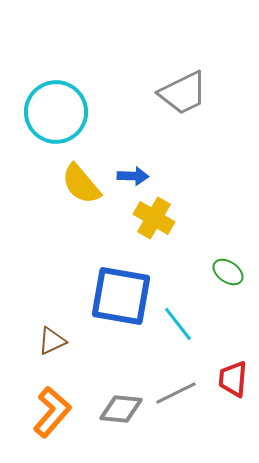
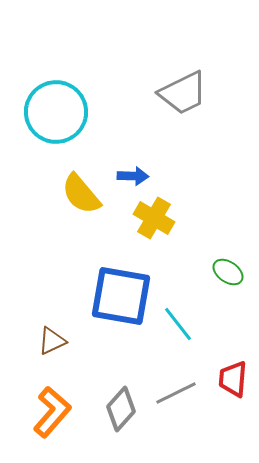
yellow semicircle: moved 10 px down
gray diamond: rotated 54 degrees counterclockwise
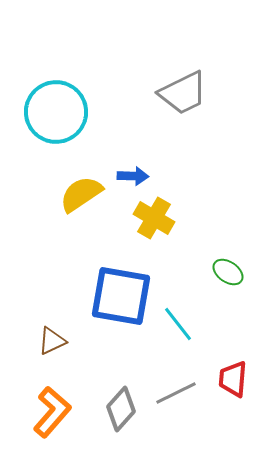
yellow semicircle: rotated 96 degrees clockwise
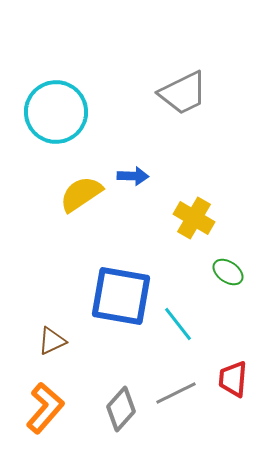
yellow cross: moved 40 px right
orange L-shape: moved 7 px left, 4 px up
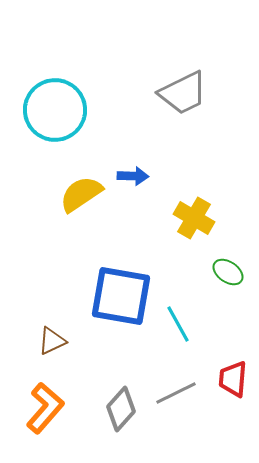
cyan circle: moved 1 px left, 2 px up
cyan line: rotated 9 degrees clockwise
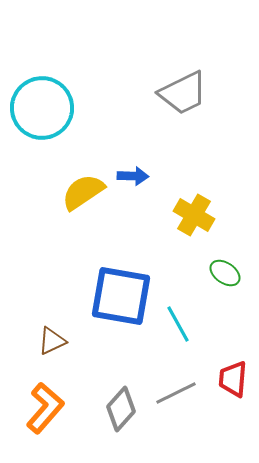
cyan circle: moved 13 px left, 2 px up
yellow semicircle: moved 2 px right, 2 px up
yellow cross: moved 3 px up
green ellipse: moved 3 px left, 1 px down
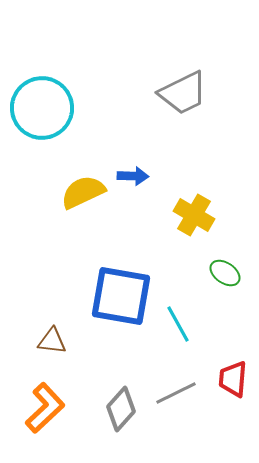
yellow semicircle: rotated 9 degrees clockwise
brown triangle: rotated 32 degrees clockwise
orange L-shape: rotated 6 degrees clockwise
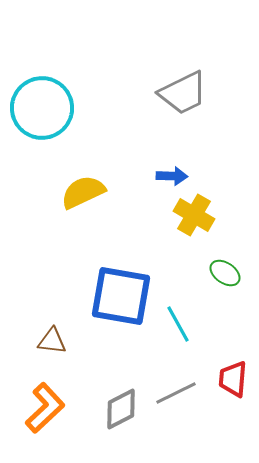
blue arrow: moved 39 px right
gray diamond: rotated 21 degrees clockwise
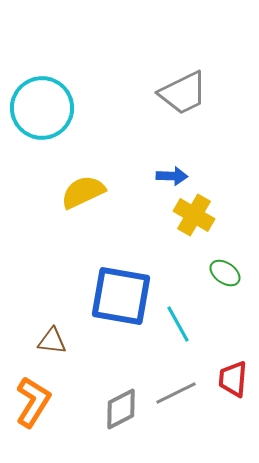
orange L-shape: moved 12 px left, 6 px up; rotated 15 degrees counterclockwise
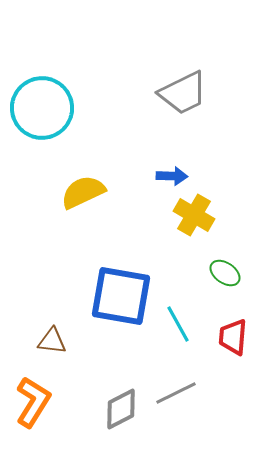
red trapezoid: moved 42 px up
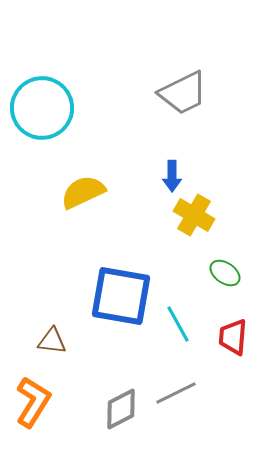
blue arrow: rotated 88 degrees clockwise
